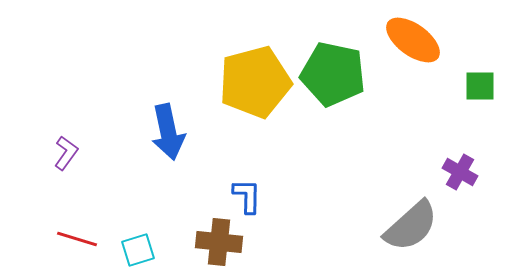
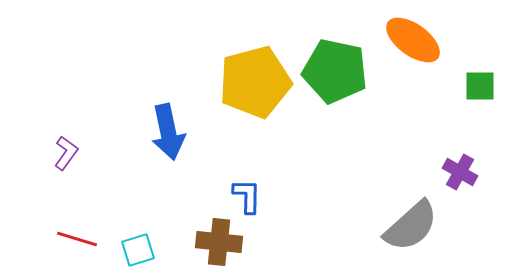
green pentagon: moved 2 px right, 3 px up
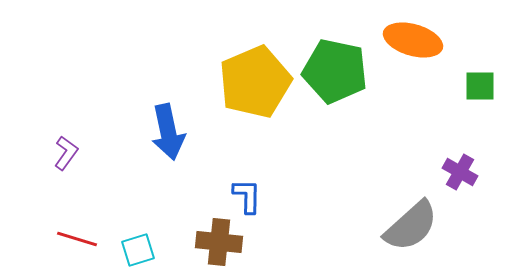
orange ellipse: rotated 20 degrees counterclockwise
yellow pentagon: rotated 8 degrees counterclockwise
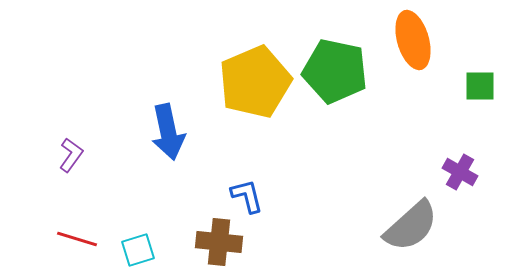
orange ellipse: rotated 58 degrees clockwise
purple L-shape: moved 5 px right, 2 px down
blue L-shape: rotated 15 degrees counterclockwise
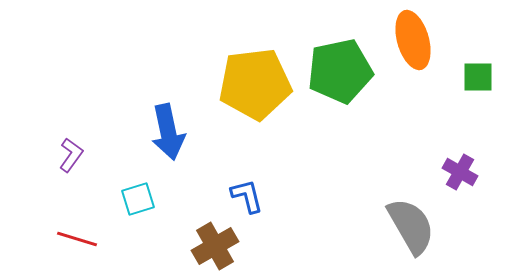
green pentagon: moved 5 px right; rotated 24 degrees counterclockwise
yellow pentagon: moved 2 px down; rotated 16 degrees clockwise
green square: moved 2 px left, 9 px up
gray semicircle: rotated 78 degrees counterclockwise
brown cross: moved 4 px left, 4 px down; rotated 36 degrees counterclockwise
cyan square: moved 51 px up
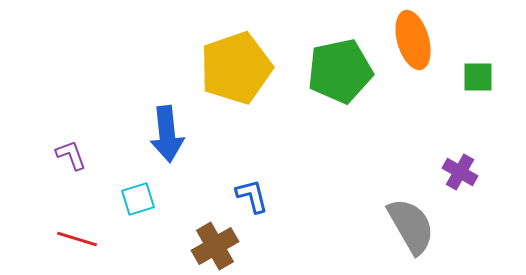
yellow pentagon: moved 19 px left, 16 px up; rotated 12 degrees counterclockwise
blue arrow: moved 1 px left, 2 px down; rotated 6 degrees clockwise
purple L-shape: rotated 56 degrees counterclockwise
blue L-shape: moved 5 px right
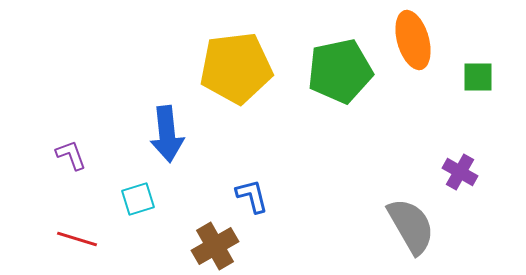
yellow pentagon: rotated 12 degrees clockwise
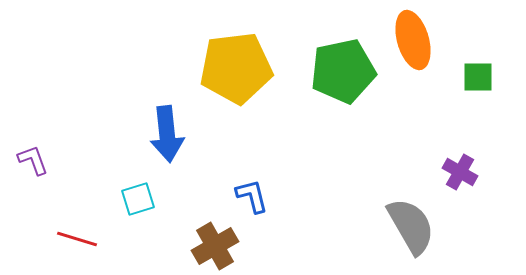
green pentagon: moved 3 px right
purple L-shape: moved 38 px left, 5 px down
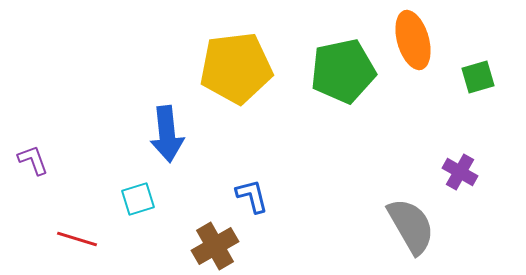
green square: rotated 16 degrees counterclockwise
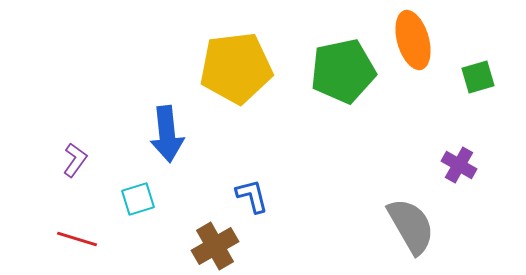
purple L-shape: moved 42 px right; rotated 56 degrees clockwise
purple cross: moved 1 px left, 7 px up
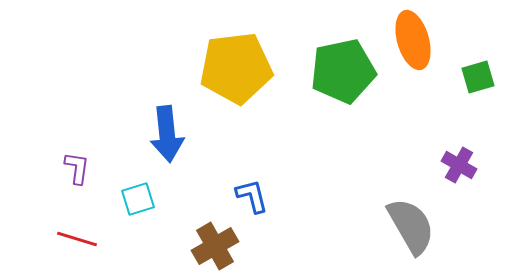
purple L-shape: moved 2 px right, 8 px down; rotated 28 degrees counterclockwise
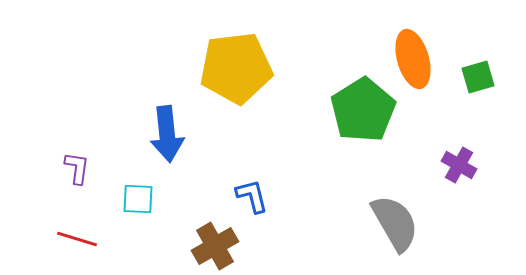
orange ellipse: moved 19 px down
green pentagon: moved 20 px right, 39 px down; rotated 20 degrees counterclockwise
cyan square: rotated 20 degrees clockwise
gray semicircle: moved 16 px left, 3 px up
